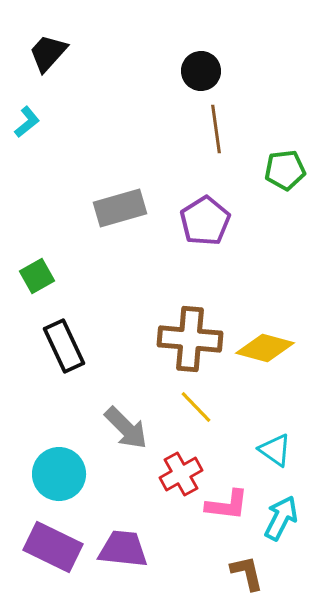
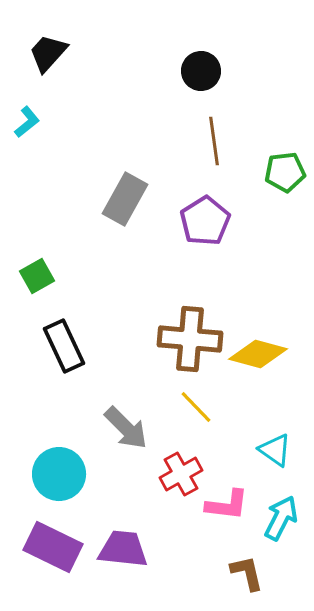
brown line: moved 2 px left, 12 px down
green pentagon: moved 2 px down
gray rectangle: moved 5 px right, 9 px up; rotated 45 degrees counterclockwise
yellow diamond: moved 7 px left, 6 px down
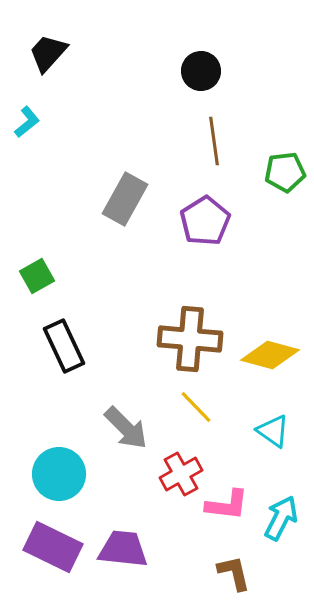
yellow diamond: moved 12 px right, 1 px down
cyan triangle: moved 2 px left, 19 px up
brown L-shape: moved 13 px left
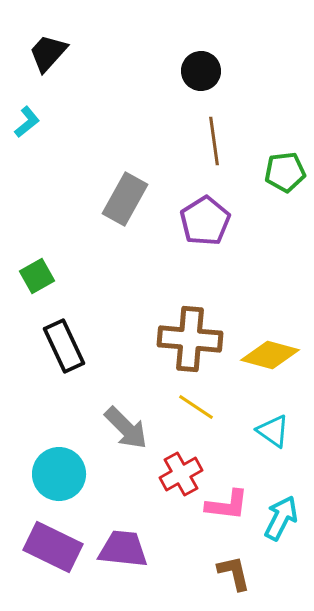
yellow line: rotated 12 degrees counterclockwise
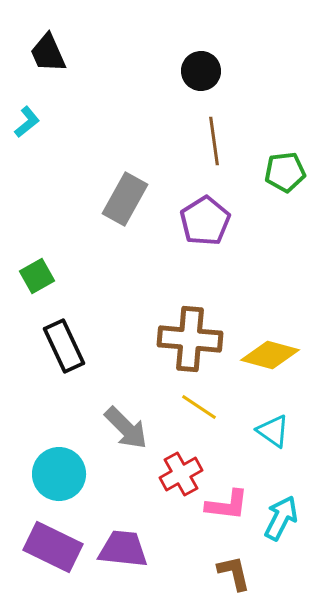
black trapezoid: rotated 66 degrees counterclockwise
yellow line: moved 3 px right
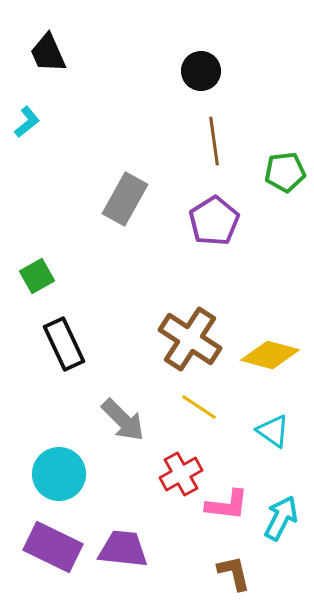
purple pentagon: moved 9 px right
brown cross: rotated 28 degrees clockwise
black rectangle: moved 2 px up
gray arrow: moved 3 px left, 8 px up
